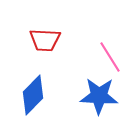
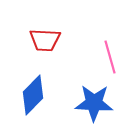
pink line: rotated 16 degrees clockwise
blue star: moved 5 px left, 7 px down
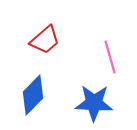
red trapezoid: rotated 44 degrees counterclockwise
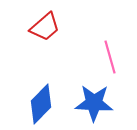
red trapezoid: moved 13 px up
blue diamond: moved 8 px right, 9 px down
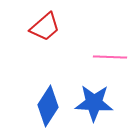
pink line: rotated 72 degrees counterclockwise
blue diamond: moved 7 px right, 2 px down; rotated 12 degrees counterclockwise
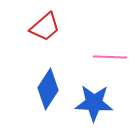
blue diamond: moved 17 px up
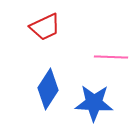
red trapezoid: rotated 16 degrees clockwise
pink line: moved 1 px right
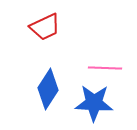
pink line: moved 6 px left, 11 px down
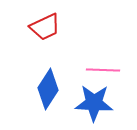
pink line: moved 2 px left, 2 px down
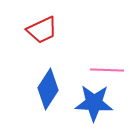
red trapezoid: moved 3 px left, 3 px down
pink line: moved 4 px right
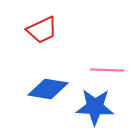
blue diamond: rotated 66 degrees clockwise
blue star: moved 1 px right, 4 px down
